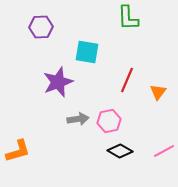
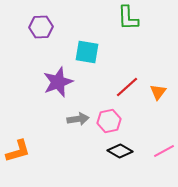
red line: moved 7 px down; rotated 25 degrees clockwise
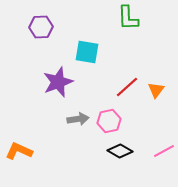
orange triangle: moved 2 px left, 2 px up
orange L-shape: moved 1 px right; rotated 140 degrees counterclockwise
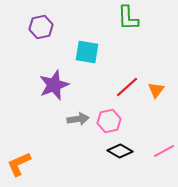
purple hexagon: rotated 10 degrees counterclockwise
purple star: moved 4 px left, 3 px down
orange L-shape: moved 13 px down; rotated 48 degrees counterclockwise
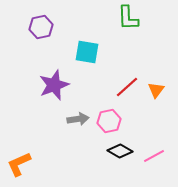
pink line: moved 10 px left, 5 px down
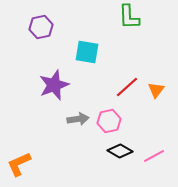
green L-shape: moved 1 px right, 1 px up
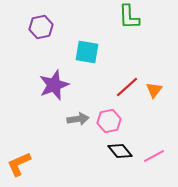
orange triangle: moved 2 px left
black diamond: rotated 20 degrees clockwise
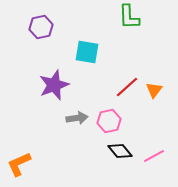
gray arrow: moved 1 px left, 1 px up
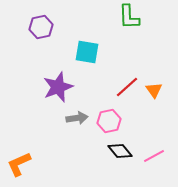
purple star: moved 4 px right, 2 px down
orange triangle: rotated 12 degrees counterclockwise
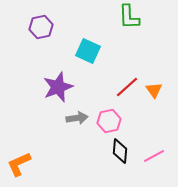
cyan square: moved 1 px right, 1 px up; rotated 15 degrees clockwise
black diamond: rotated 45 degrees clockwise
